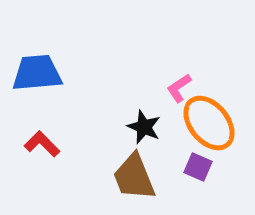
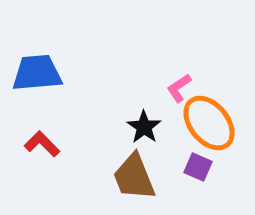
black star: rotated 12 degrees clockwise
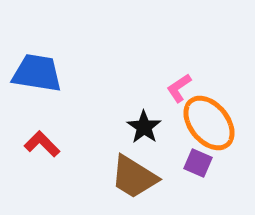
blue trapezoid: rotated 14 degrees clockwise
purple square: moved 4 px up
brown trapezoid: rotated 36 degrees counterclockwise
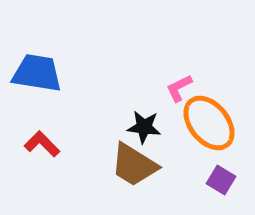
pink L-shape: rotated 8 degrees clockwise
black star: rotated 28 degrees counterclockwise
purple square: moved 23 px right, 17 px down; rotated 8 degrees clockwise
brown trapezoid: moved 12 px up
